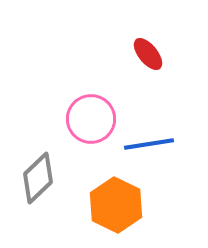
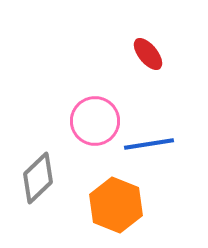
pink circle: moved 4 px right, 2 px down
orange hexagon: rotated 4 degrees counterclockwise
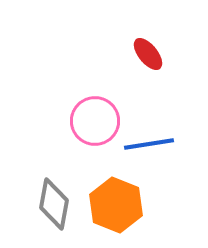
gray diamond: moved 16 px right, 26 px down; rotated 36 degrees counterclockwise
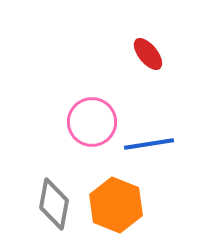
pink circle: moved 3 px left, 1 px down
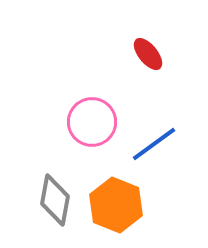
blue line: moved 5 px right; rotated 27 degrees counterclockwise
gray diamond: moved 1 px right, 4 px up
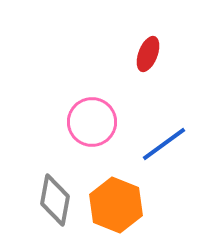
red ellipse: rotated 60 degrees clockwise
blue line: moved 10 px right
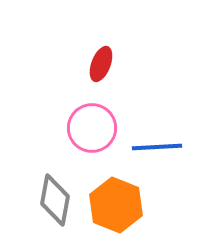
red ellipse: moved 47 px left, 10 px down
pink circle: moved 6 px down
blue line: moved 7 px left, 3 px down; rotated 33 degrees clockwise
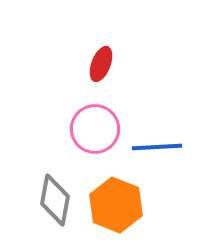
pink circle: moved 3 px right, 1 px down
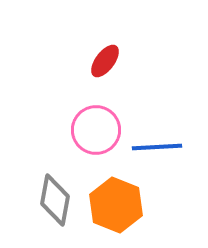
red ellipse: moved 4 px right, 3 px up; rotated 16 degrees clockwise
pink circle: moved 1 px right, 1 px down
